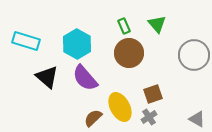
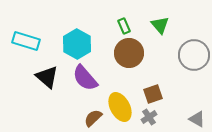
green triangle: moved 3 px right, 1 px down
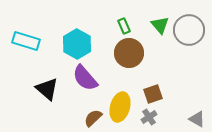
gray circle: moved 5 px left, 25 px up
black triangle: moved 12 px down
yellow ellipse: rotated 44 degrees clockwise
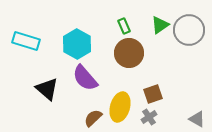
green triangle: rotated 36 degrees clockwise
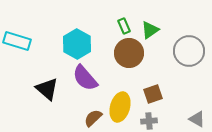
green triangle: moved 10 px left, 5 px down
gray circle: moved 21 px down
cyan rectangle: moved 9 px left
gray cross: moved 4 px down; rotated 28 degrees clockwise
